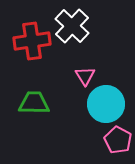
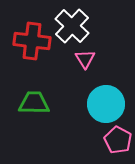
red cross: rotated 15 degrees clockwise
pink triangle: moved 17 px up
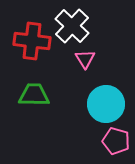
green trapezoid: moved 8 px up
pink pentagon: moved 2 px left, 1 px down; rotated 12 degrees counterclockwise
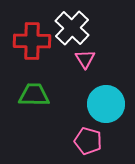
white cross: moved 2 px down
red cross: rotated 6 degrees counterclockwise
pink pentagon: moved 28 px left
